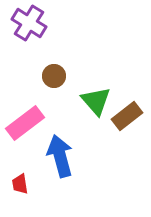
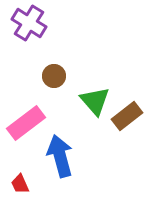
green triangle: moved 1 px left
pink rectangle: moved 1 px right
red trapezoid: rotated 15 degrees counterclockwise
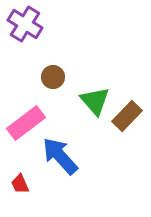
purple cross: moved 4 px left, 1 px down
brown circle: moved 1 px left, 1 px down
brown rectangle: rotated 8 degrees counterclockwise
blue arrow: rotated 27 degrees counterclockwise
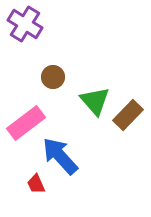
brown rectangle: moved 1 px right, 1 px up
red trapezoid: moved 16 px right
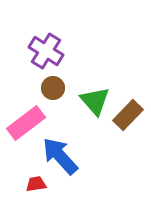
purple cross: moved 21 px right, 27 px down
brown circle: moved 11 px down
red trapezoid: rotated 105 degrees clockwise
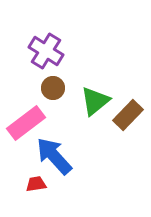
green triangle: rotated 32 degrees clockwise
blue arrow: moved 6 px left
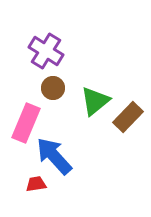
brown rectangle: moved 2 px down
pink rectangle: rotated 30 degrees counterclockwise
